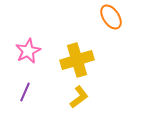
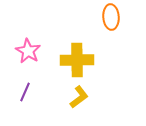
orange ellipse: rotated 30 degrees clockwise
pink star: rotated 15 degrees counterclockwise
yellow cross: rotated 16 degrees clockwise
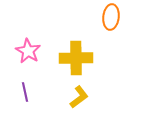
orange ellipse: rotated 10 degrees clockwise
yellow cross: moved 1 px left, 2 px up
purple line: rotated 36 degrees counterclockwise
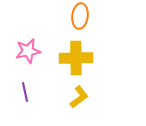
orange ellipse: moved 31 px left, 1 px up
pink star: rotated 30 degrees clockwise
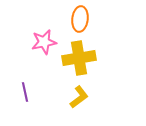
orange ellipse: moved 3 px down
pink star: moved 16 px right, 9 px up
yellow cross: moved 3 px right; rotated 8 degrees counterclockwise
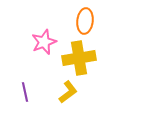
orange ellipse: moved 5 px right, 2 px down
pink star: rotated 10 degrees counterclockwise
yellow L-shape: moved 11 px left, 5 px up
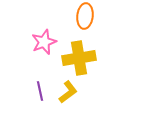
orange ellipse: moved 5 px up
purple line: moved 15 px right, 1 px up
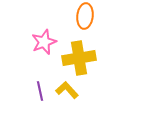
yellow L-shape: moved 1 px left, 2 px up; rotated 95 degrees counterclockwise
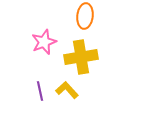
yellow cross: moved 2 px right, 1 px up
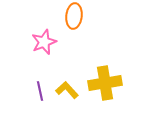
orange ellipse: moved 11 px left
yellow cross: moved 24 px right, 26 px down
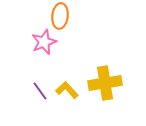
orange ellipse: moved 14 px left
purple line: rotated 24 degrees counterclockwise
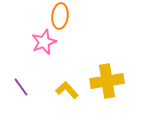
yellow cross: moved 2 px right, 2 px up
purple line: moved 19 px left, 4 px up
